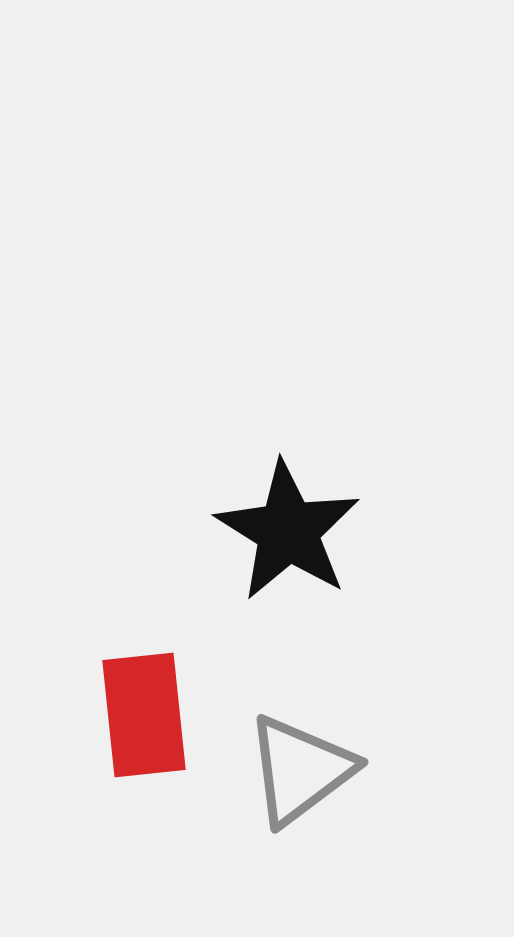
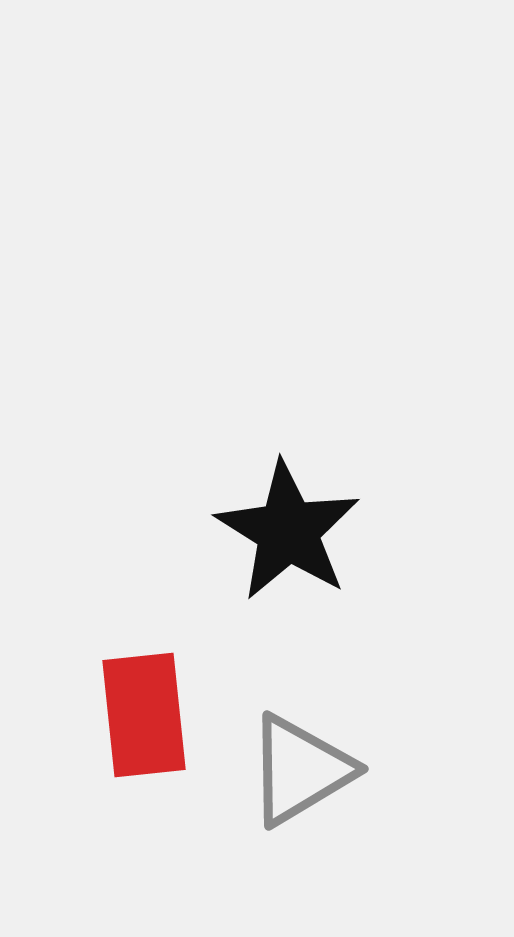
gray triangle: rotated 6 degrees clockwise
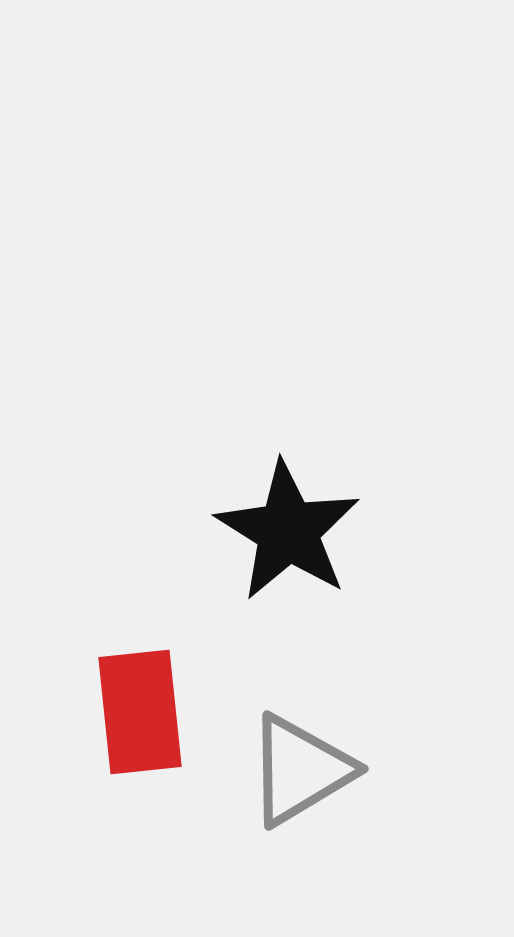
red rectangle: moved 4 px left, 3 px up
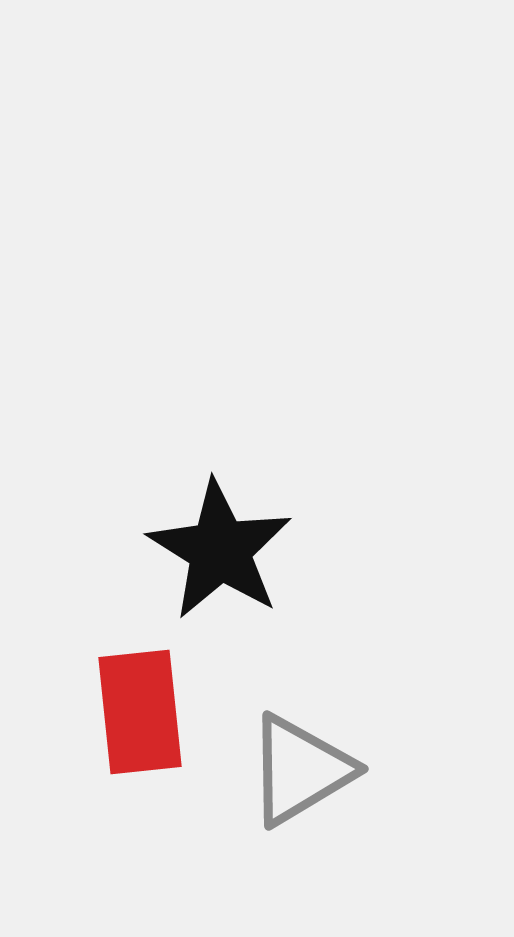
black star: moved 68 px left, 19 px down
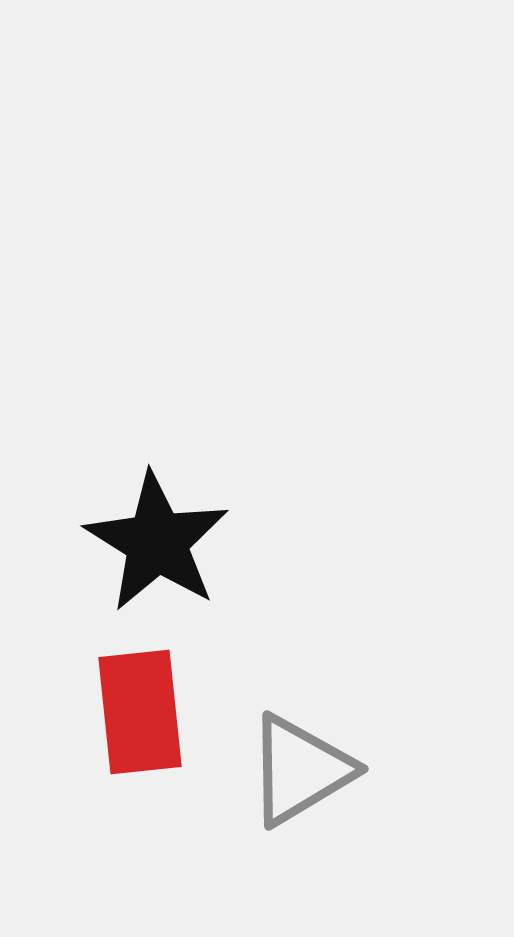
black star: moved 63 px left, 8 px up
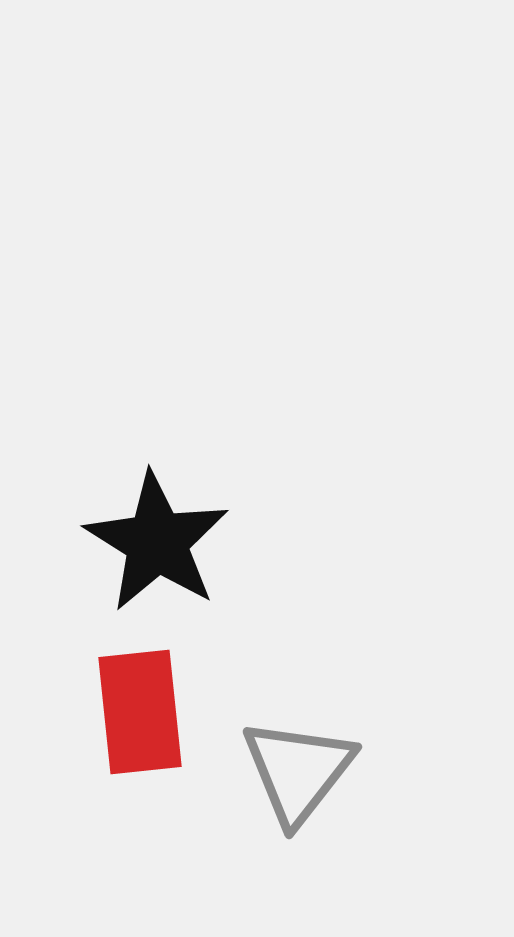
gray triangle: moved 2 px left, 1 px down; rotated 21 degrees counterclockwise
